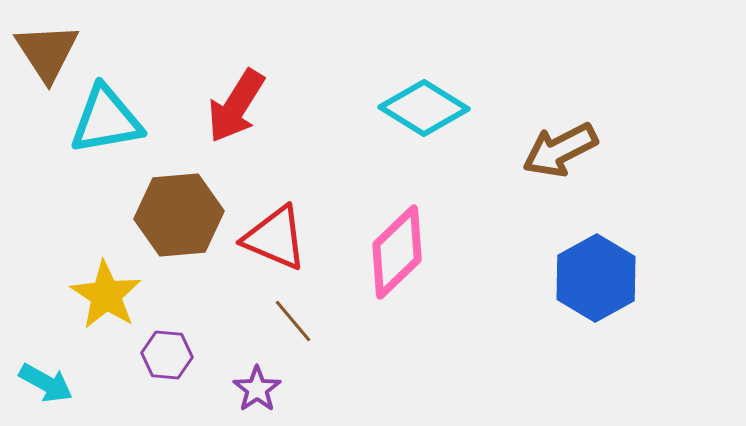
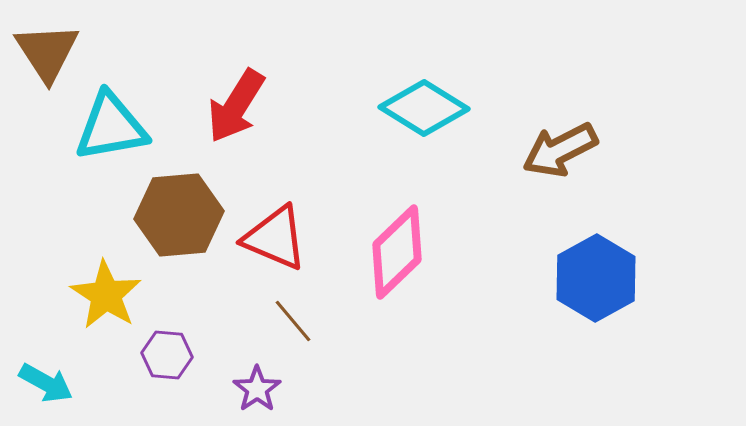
cyan triangle: moved 5 px right, 7 px down
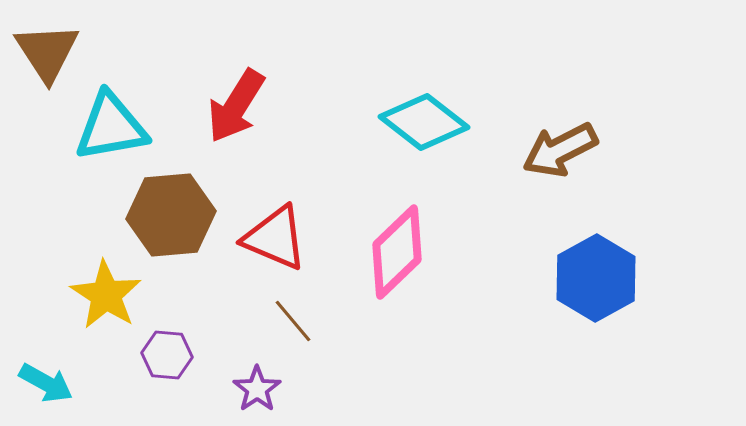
cyan diamond: moved 14 px down; rotated 6 degrees clockwise
brown hexagon: moved 8 px left
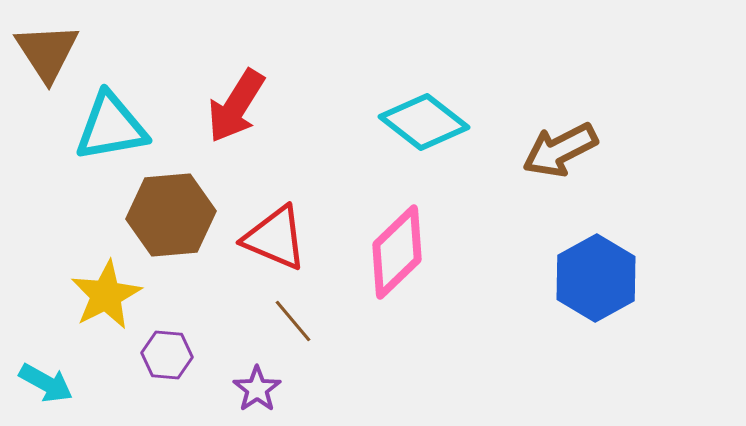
yellow star: rotated 12 degrees clockwise
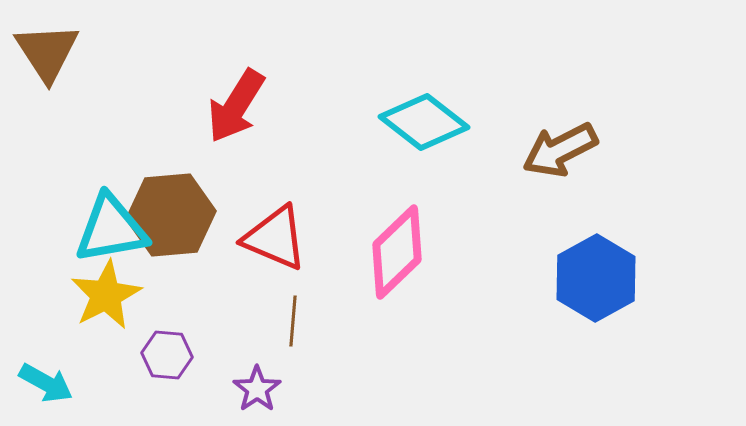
cyan triangle: moved 102 px down
brown line: rotated 45 degrees clockwise
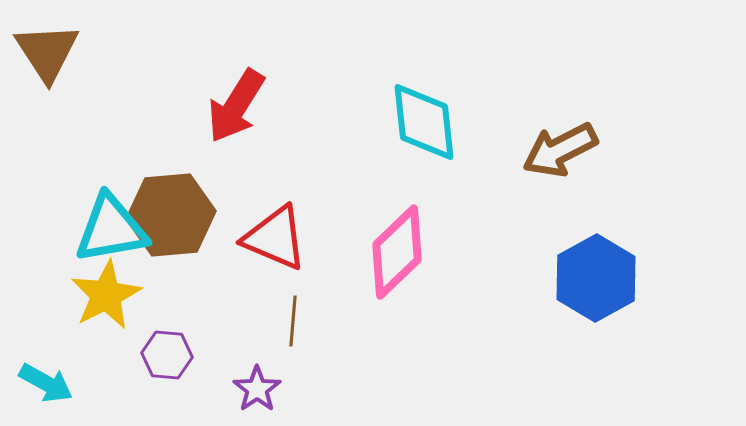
cyan diamond: rotated 46 degrees clockwise
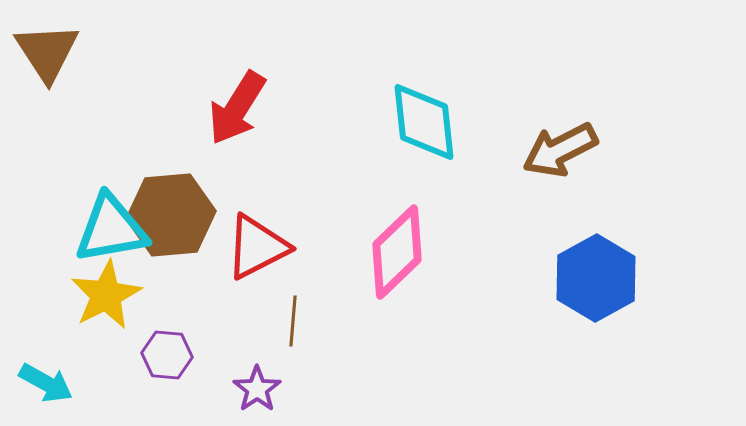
red arrow: moved 1 px right, 2 px down
red triangle: moved 18 px left, 9 px down; rotated 50 degrees counterclockwise
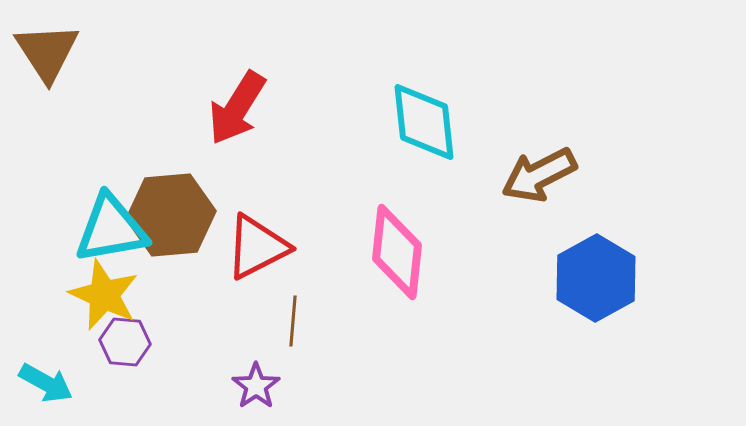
brown arrow: moved 21 px left, 25 px down
pink diamond: rotated 40 degrees counterclockwise
yellow star: moved 2 px left; rotated 20 degrees counterclockwise
purple hexagon: moved 42 px left, 13 px up
purple star: moved 1 px left, 3 px up
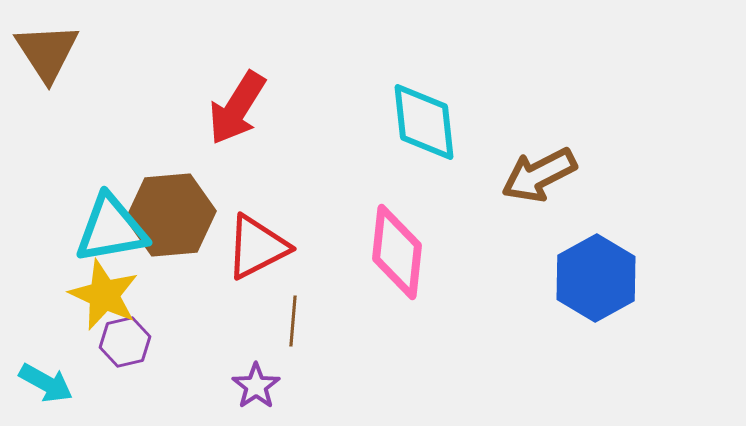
purple hexagon: rotated 18 degrees counterclockwise
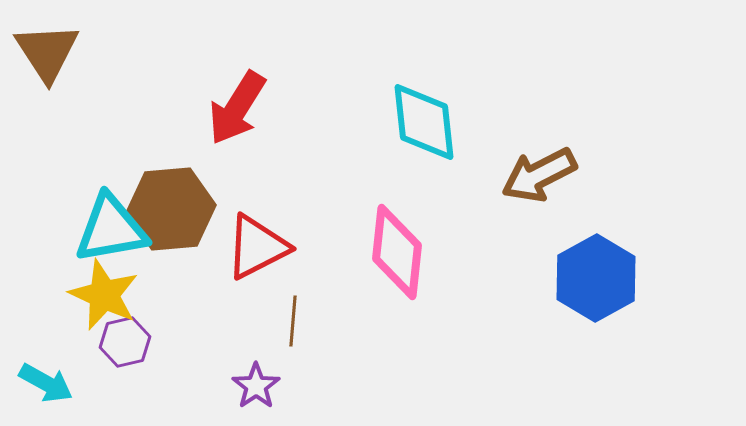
brown hexagon: moved 6 px up
